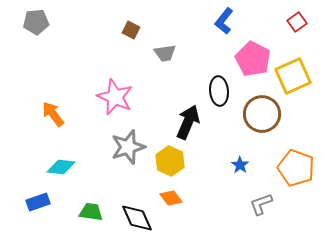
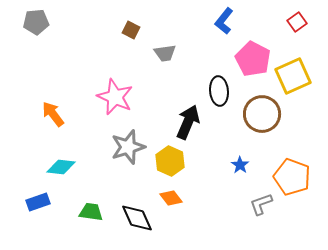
orange pentagon: moved 4 px left, 9 px down
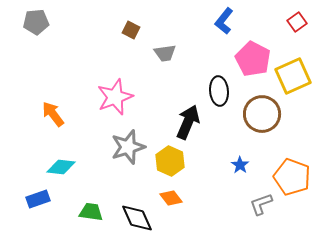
pink star: rotated 27 degrees clockwise
blue rectangle: moved 3 px up
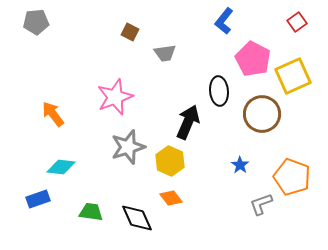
brown square: moved 1 px left, 2 px down
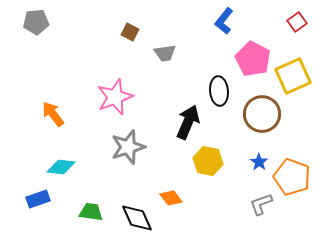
yellow hexagon: moved 38 px right; rotated 12 degrees counterclockwise
blue star: moved 19 px right, 3 px up
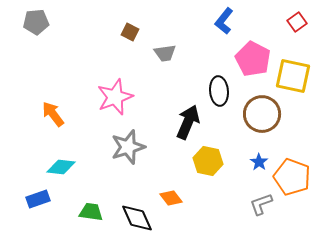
yellow square: rotated 36 degrees clockwise
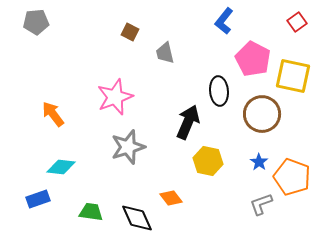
gray trapezoid: rotated 85 degrees clockwise
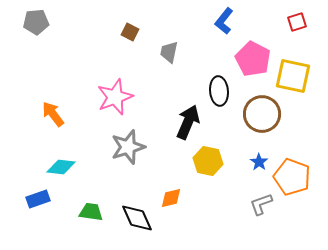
red square: rotated 18 degrees clockwise
gray trapezoid: moved 4 px right, 1 px up; rotated 25 degrees clockwise
orange diamond: rotated 65 degrees counterclockwise
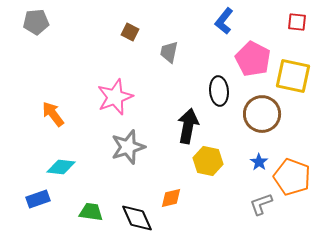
red square: rotated 24 degrees clockwise
black arrow: moved 4 px down; rotated 12 degrees counterclockwise
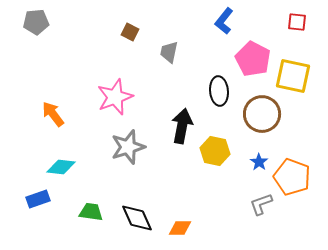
black arrow: moved 6 px left
yellow hexagon: moved 7 px right, 10 px up
orange diamond: moved 9 px right, 30 px down; rotated 15 degrees clockwise
